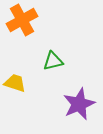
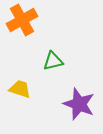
yellow trapezoid: moved 5 px right, 6 px down
purple star: rotated 28 degrees counterclockwise
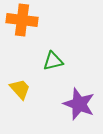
orange cross: rotated 36 degrees clockwise
yellow trapezoid: rotated 30 degrees clockwise
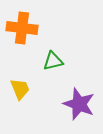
orange cross: moved 8 px down
yellow trapezoid: rotated 20 degrees clockwise
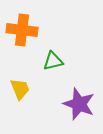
orange cross: moved 2 px down
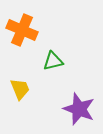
orange cross: rotated 16 degrees clockwise
purple star: moved 5 px down
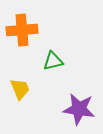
orange cross: rotated 28 degrees counterclockwise
purple star: rotated 12 degrees counterclockwise
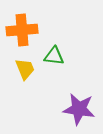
green triangle: moved 1 px right, 5 px up; rotated 20 degrees clockwise
yellow trapezoid: moved 5 px right, 20 px up
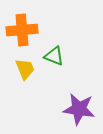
green triangle: rotated 15 degrees clockwise
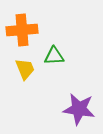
green triangle: rotated 25 degrees counterclockwise
